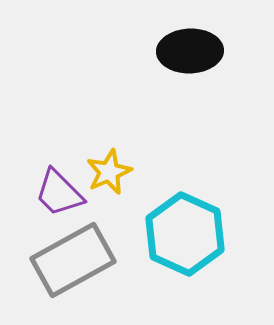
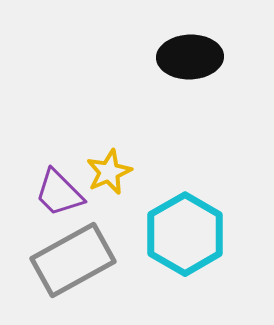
black ellipse: moved 6 px down
cyan hexagon: rotated 6 degrees clockwise
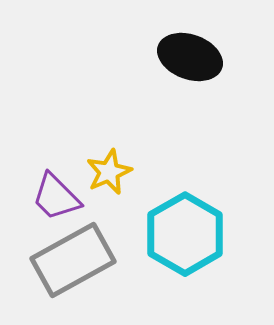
black ellipse: rotated 22 degrees clockwise
purple trapezoid: moved 3 px left, 4 px down
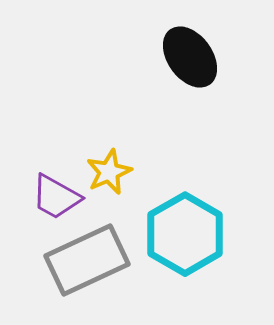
black ellipse: rotated 34 degrees clockwise
purple trapezoid: rotated 16 degrees counterclockwise
gray rectangle: moved 14 px right; rotated 4 degrees clockwise
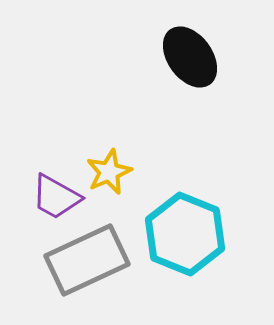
cyan hexagon: rotated 8 degrees counterclockwise
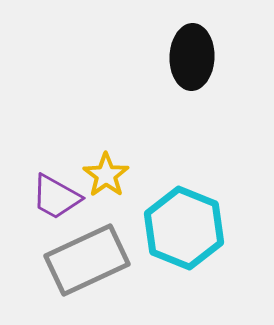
black ellipse: moved 2 px right; rotated 38 degrees clockwise
yellow star: moved 3 px left, 3 px down; rotated 12 degrees counterclockwise
cyan hexagon: moved 1 px left, 6 px up
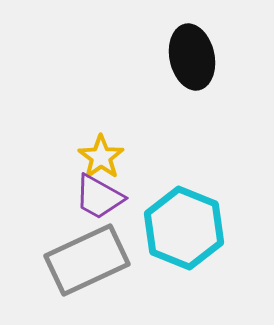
black ellipse: rotated 14 degrees counterclockwise
yellow star: moved 5 px left, 18 px up
purple trapezoid: moved 43 px right
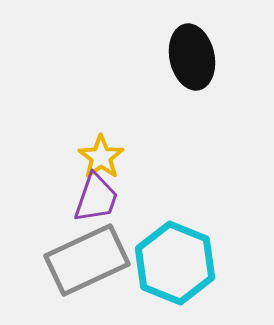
purple trapezoid: moved 3 px left, 1 px down; rotated 100 degrees counterclockwise
cyan hexagon: moved 9 px left, 35 px down
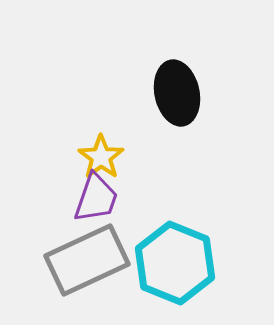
black ellipse: moved 15 px left, 36 px down
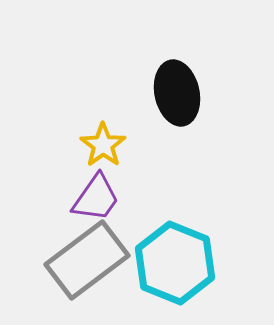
yellow star: moved 2 px right, 12 px up
purple trapezoid: rotated 16 degrees clockwise
gray rectangle: rotated 12 degrees counterclockwise
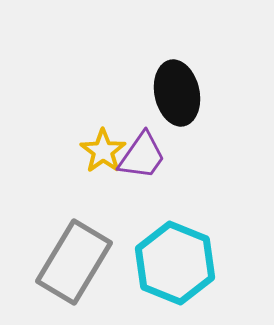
yellow star: moved 6 px down
purple trapezoid: moved 46 px right, 42 px up
gray rectangle: moved 13 px left, 2 px down; rotated 22 degrees counterclockwise
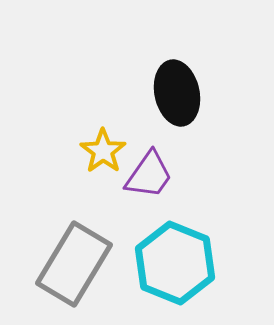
purple trapezoid: moved 7 px right, 19 px down
gray rectangle: moved 2 px down
